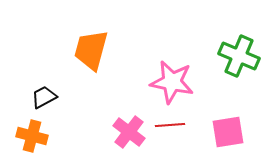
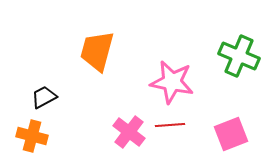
orange trapezoid: moved 6 px right, 1 px down
pink square: moved 3 px right, 2 px down; rotated 12 degrees counterclockwise
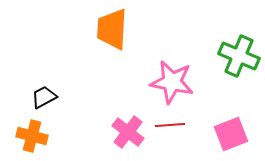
orange trapezoid: moved 15 px right, 22 px up; rotated 12 degrees counterclockwise
pink cross: moved 1 px left
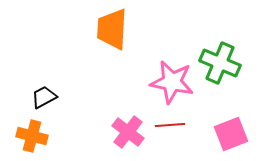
green cross: moved 19 px left, 7 px down
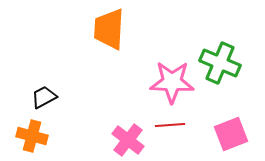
orange trapezoid: moved 3 px left
pink star: rotated 9 degrees counterclockwise
pink cross: moved 8 px down
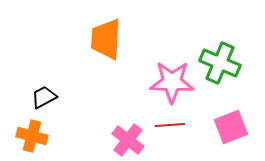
orange trapezoid: moved 3 px left, 10 px down
pink square: moved 7 px up
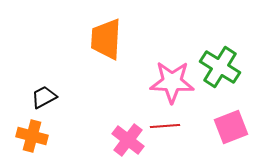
green cross: moved 4 px down; rotated 9 degrees clockwise
red line: moved 5 px left, 1 px down
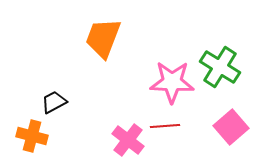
orange trapezoid: moved 3 px left, 1 px up; rotated 18 degrees clockwise
black trapezoid: moved 10 px right, 5 px down
pink square: rotated 20 degrees counterclockwise
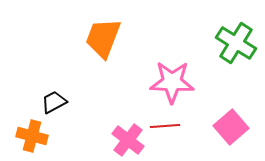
green cross: moved 16 px right, 24 px up
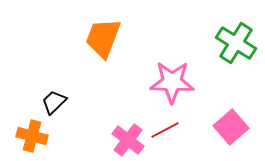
black trapezoid: rotated 16 degrees counterclockwise
red line: moved 4 px down; rotated 24 degrees counterclockwise
